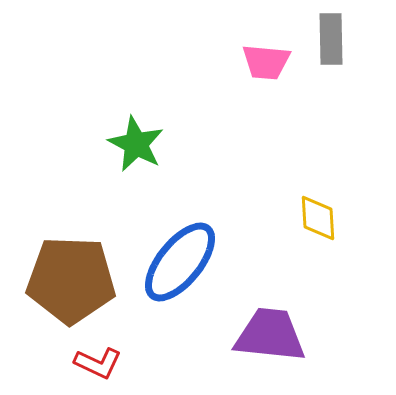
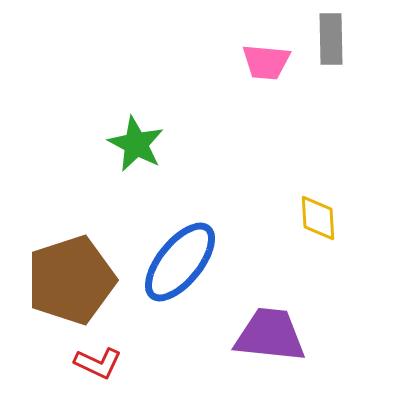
brown pentagon: rotated 20 degrees counterclockwise
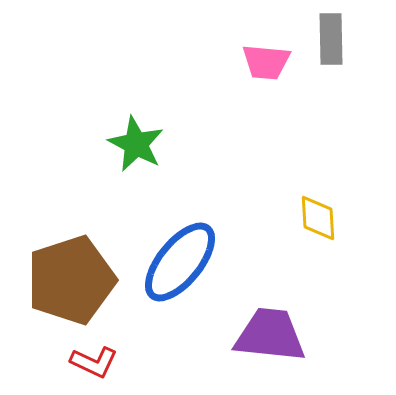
red L-shape: moved 4 px left, 1 px up
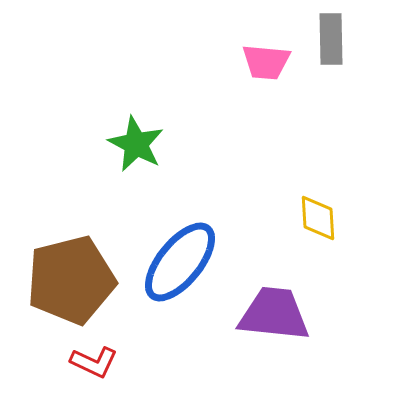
brown pentagon: rotated 4 degrees clockwise
purple trapezoid: moved 4 px right, 21 px up
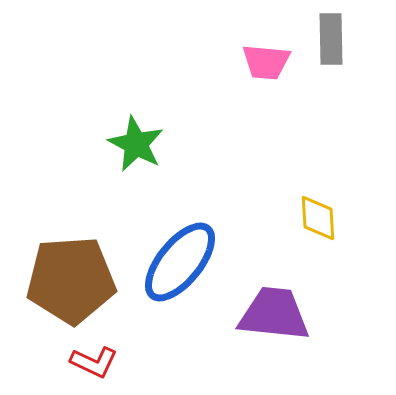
brown pentagon: rotated 10 degrees clockwise
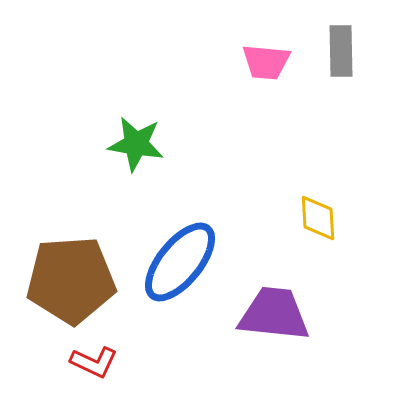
gray rectangle: moved 10 px right, 12 px down
green star: rotated 18 degrees counterclockwise
